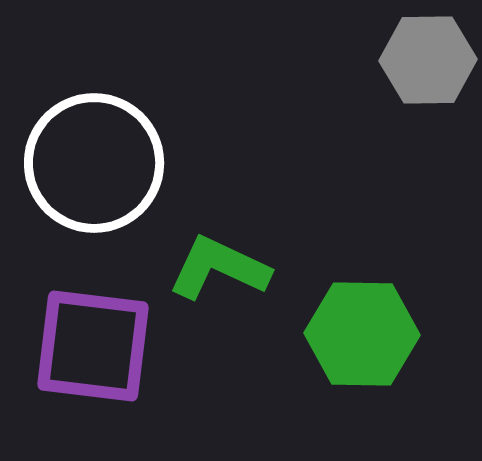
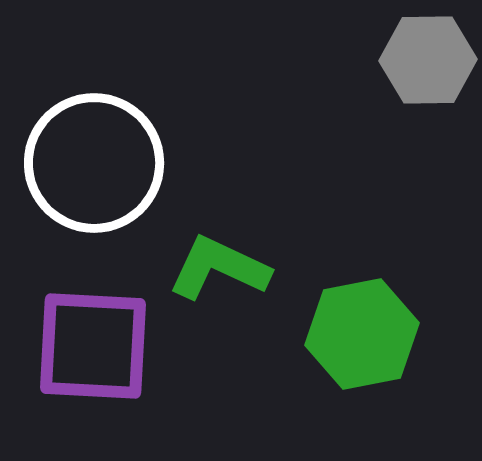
green hexagon: rotated 12 degrees counterclockwise
purple square: rotated 4 degrees counterclockwise
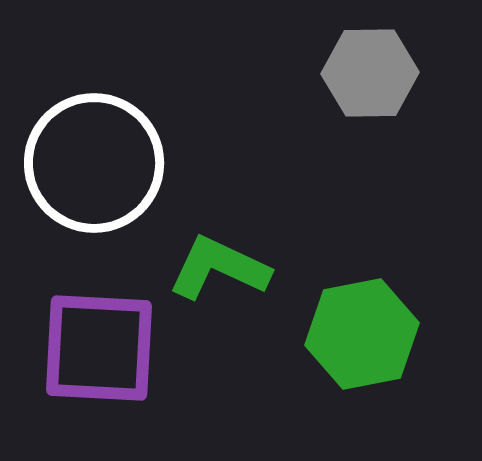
gray hexagon: moved 58 px left, 13 px down
purple square: moved 6 px right, 2 px down
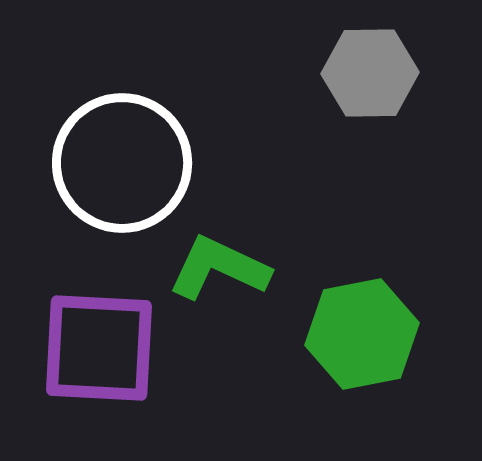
white circle: moved 28 px right
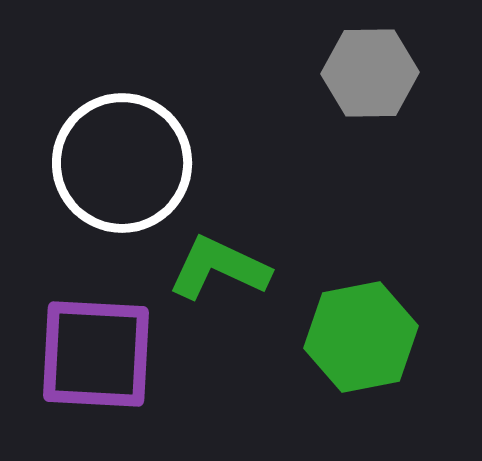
green hexagon: moved 1 px left, 3 px down
purple square: moved 3 px left, 6 px down
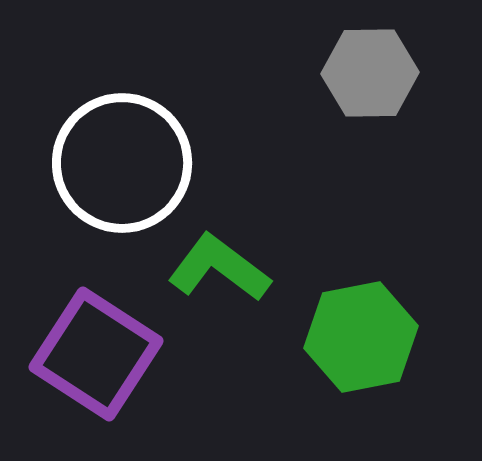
green L-shape: rotated 12 degrees clockwise
purple square: rotated 30 degrees clockwise
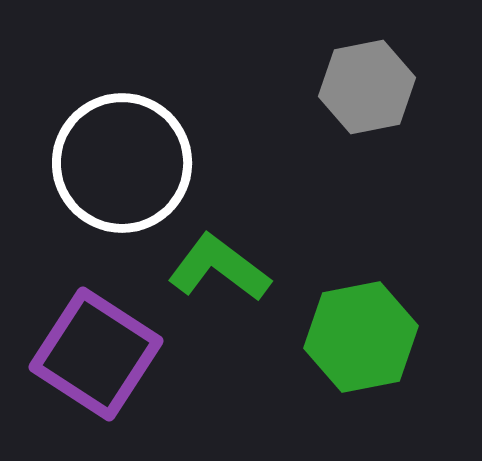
gray hexagon: moved 3 px left, 14 px down; rotated 10 degrees counterclockwise
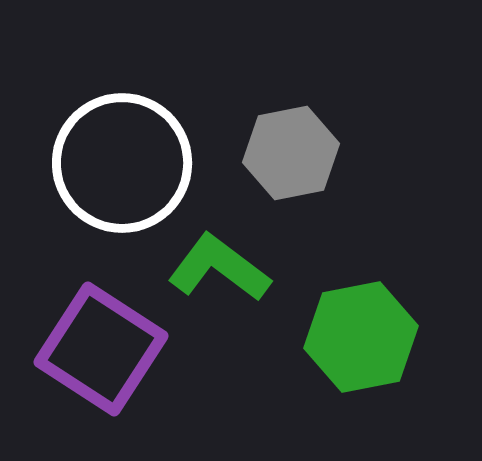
gray hexagon: moved 76 px left, 66 px down
purple square: moved 5 px right, 5 px up
